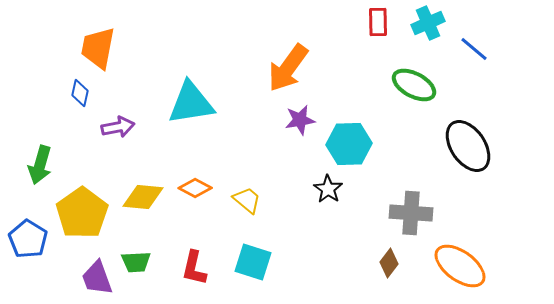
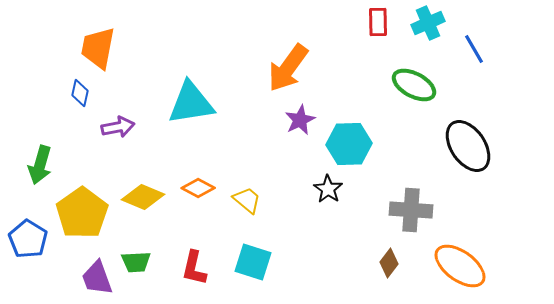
blue line: rotated 20 degrees clockwise
purple star: rotated 16 degrees counterclockwise
orange diamond: moved 3 px right
yellow diamond: rotated 18 degrees clockwise
gray cross: moved 3 px up
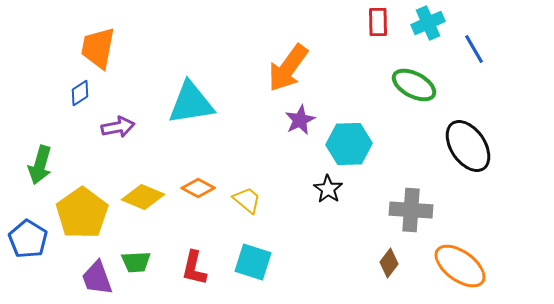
blue diamond: rotated 44 degrees clockwise
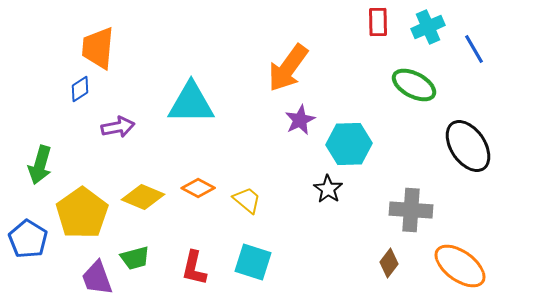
cyan cross: moved 4 px down
orange trapezoid: rotated 6 degrees counterclockwise
blue diamond: moved 4 px up
cyan triangle: rotated 9 degrees clockwise
green trapezoid: moved 1 px left, 4 px up; rotated 12 degrees counterclockwise
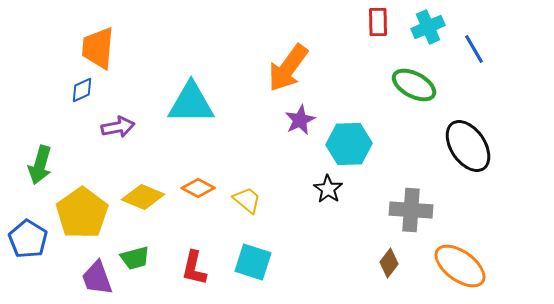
blue diamond: moved 2 px right, 1 px down; rotated 8 degrees clockwise
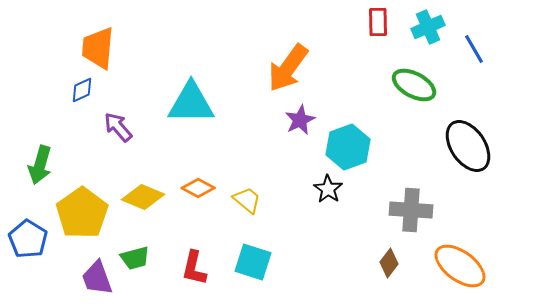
purple arrow: rotated 120 degrees counterclockwise
cyan hexagon: moved 1 px left, 3 px down; rotated 18 degrees counterclockwise
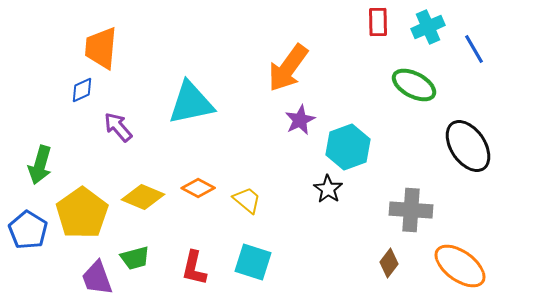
orange trapezoid: moved 3 px right
cyan triangle: rotated 12 degrees counterclockwise
blue pentagon: moved 9 px up
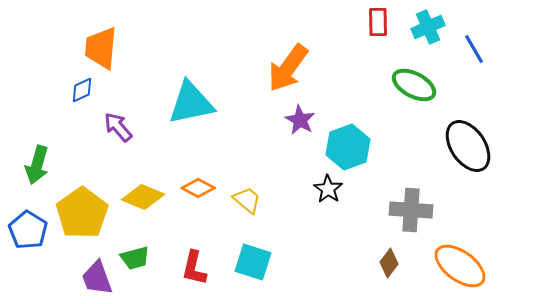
purple star: rotated 16 degrees counterclockwise
green arrow: moved 3 px left
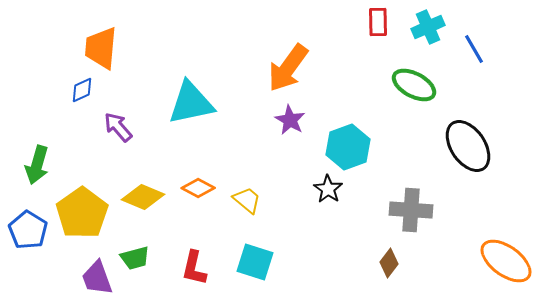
purple star: moved 10 px left
cyan square: moved 2 px right
orange ellipse: moved 46 px right, 5 px up
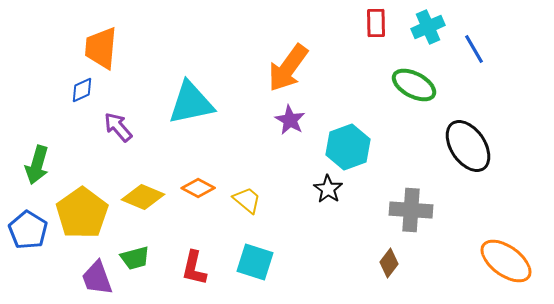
red rectangle: moved 2 px left, 1 px down
